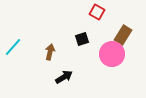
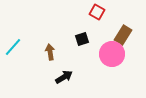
brown arrow: rotated 21 degrees counterclockwise
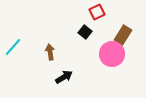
red square: rotated 35 degrees clockwise
black square: moved 3 px right, 7 px up; rotated 32 degrees counterclockwise
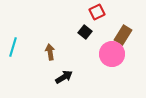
cyan line: rotated 24 degrees counterclockwise
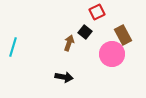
brown rectangle: rotated 60 degrees counterclockwise
brown arrow: moved 19 px right, 9 px up; rotated 28 degrees clockwise
black arrow: rotated 42 degrees clockwise
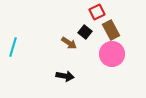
brown rectangle: moved 12 px left, 5 px up
brown arrow: rotated 105 degrees clockwise
black arrow: moved 1 px right, 1 px up
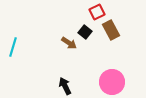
pink circle: moved 28 px down
black arrow: moved 10 px down; rotated 126 degrees counterclockwise
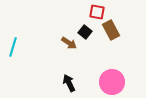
red square: rotated 35 degrees clockwise
black arrow: moved 4 px right, 3 px up
